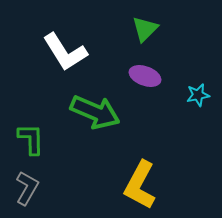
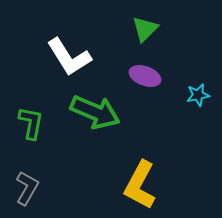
white L-shape: moved 4 px right, 5 px down
green L-shape: moved 16 px up; rotated 12 degrees clockwise
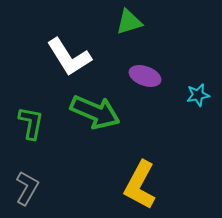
green triangle: moved 16 px left, 7 px up; rotated 28 degrees clockwise
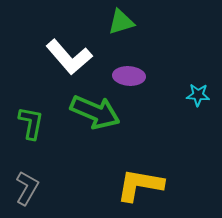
green triangle: moved 8 px left
white L-shape: rotated 9 degrees counterclockwise
purple ellipse: moved 16 px left; rotated 16 degrees counterclockwise
cyan star: rotated 15 degrees clockwise
yellow L-shape: rotated 72 degrees clockwise
